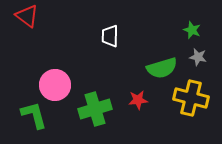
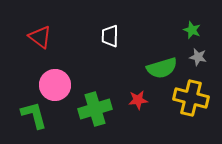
red triangle: moved 13 px right, 21 px down
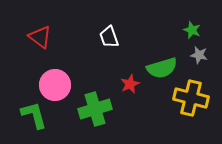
white trapezoid: moved 1 px left, 1 px down; rotated 20 degrees counterclockwise
gray star: moved 1 px right, 2 px up
red star: moved 8 px left, 16 px up; rotated 18 degrees counterclockwise
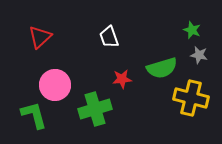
red triangle: rotated 40 degrees clockwise
red star: moved 8 px left, 5 px up; rotated 18 degrees clockwise
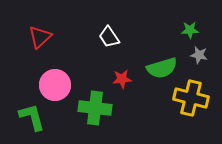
green star: moved 2 px left; rotated 24 degrees counterclockwise
white trapezoid: rotated 15 degrees counterclockwise
green cross: moved 1 px up; rotated 24 degrees clockwise
green L-shape: moved 2 px left, 2 px down
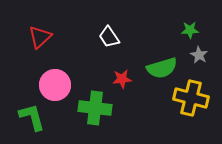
gray star: rotated 18 degrees clockwise
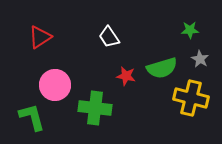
red triangle: rotated 10 degrees clockwise
gray star: moved 1 px right, 4 px down
red star: moved 4 px right, 3 px up; rotated 18 degrees clockwise
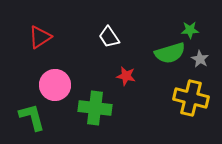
green semicircle: moved 8 px right, 15 px up
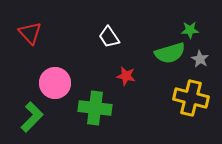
red triangle: moved 10 px left, 4 px up; rotated 40 degrees counterclockwise
pink circle: moved 2 px up
green L-shape: rotated 60 degrees clockwise
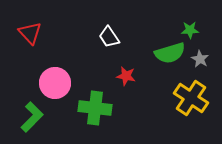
yellow cross: rotated 20 degrees clockwise
